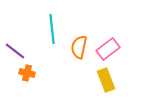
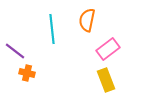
orange semicircle: moved 8 px right, 27 px up
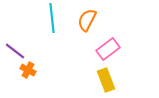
orange semicircle: rotated 15 degrees clockwise
cyan line: moved 11 px up
orange cross: moved 1 px right, 3 px up; rotated 14 degrees clockwise
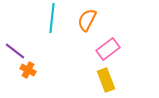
cyan line: rotated 12 degrees clockwise
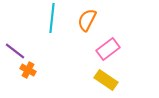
yellow rectangle: rotated 35 degrees counterclockwise
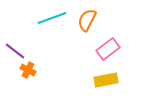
cyan line: rotated 64 degrees clockwise
yellow rectangle: rotated 45 degrees counterclockwise
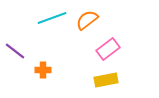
orange semicircle: rotated 25 degrees clockwise
orange cross: moved 15 px right; rotated 28 degrees counterclockwise
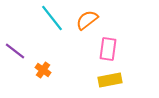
cyan line: rotated 72 degrees clockwise
pink rectangle: rotated 45 degrees counterclockwise
orange cross: rotated 35 degrees clockwise
yellow rectangle: moved 4 px right
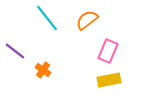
cyan line: moved 5 px left
pink rectangle: moved 2 px down; rotated 15 degrees clockwise
yellow rectangle: moved 1 px left
